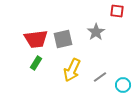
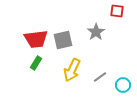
gray square: moved 1 px down
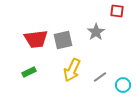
green rectangle: moved 7 px left, 9 px down; rotated 32 degrees clockwise
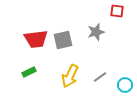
gray star: rotated 18 degrees clockwise
yellow arrow: moved 2 px left, 6 px down
cyan circle: moved 2 px right
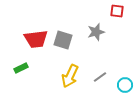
gray square: rotated 30 degrees clockwise
green rectangle: moved 8 px left, 4 px up
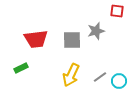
gray star: moved 1 px up
gray square: moved 9 px right; rotated 18 degrees counterclockwise
yellow arrow: moved 1 px right, 1 px up
cyan circle: moved 6 px left, 4 px up
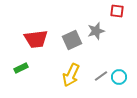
gray square: rotated 24 degrees counterclockwise
gray line: moved 1 px right, 1 px up
cyan circle: moved 4 px up
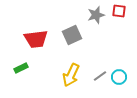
red square: moved 2 px right
gray star: moved 16 px up
gray square: moved 5 px up
gray line: moved 1 px left
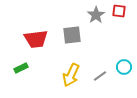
gray star: rotated 18 degrees counterclockwise
gray square: rotated 18 degrees clockwise
cyan circle: moved 5 px right, 10 px up
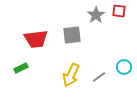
gray line: moved 1 px left, 1 px down
